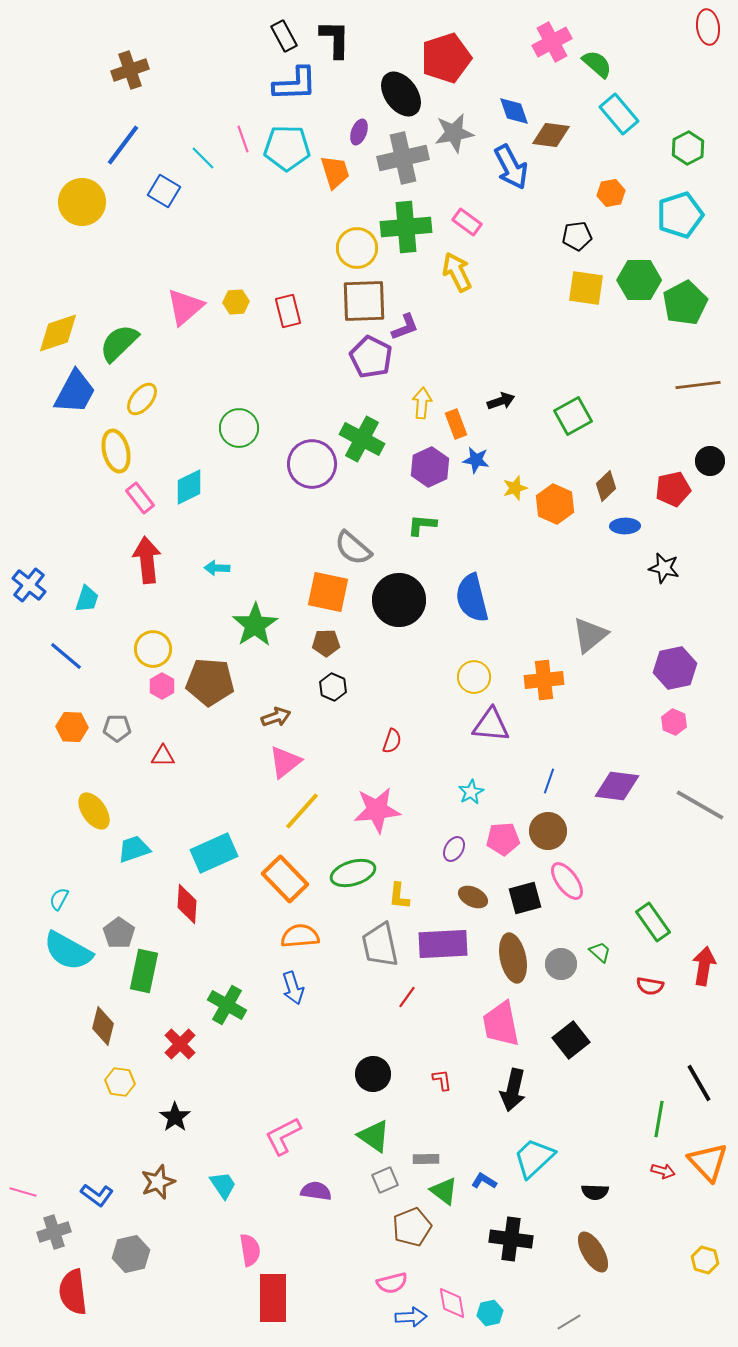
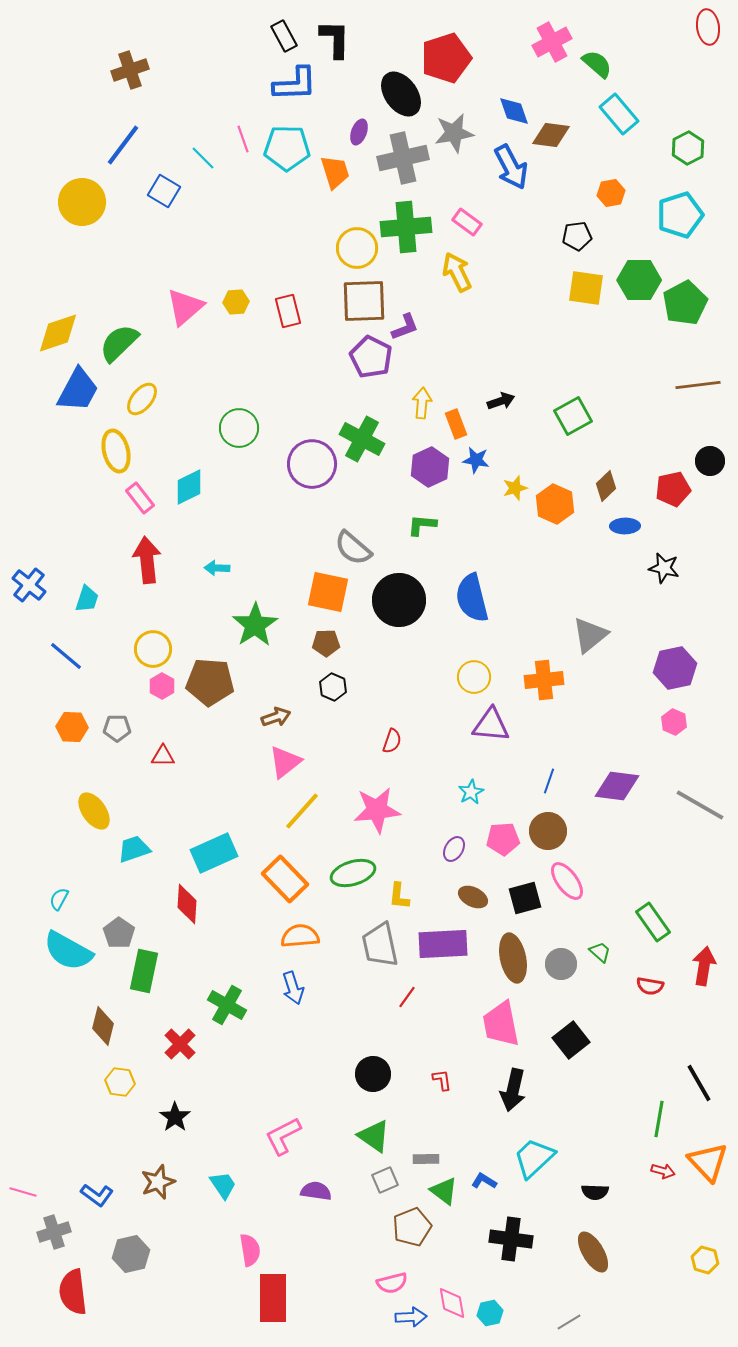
blue trapezoid at (75, 392): moved 3 px right, 2 px up
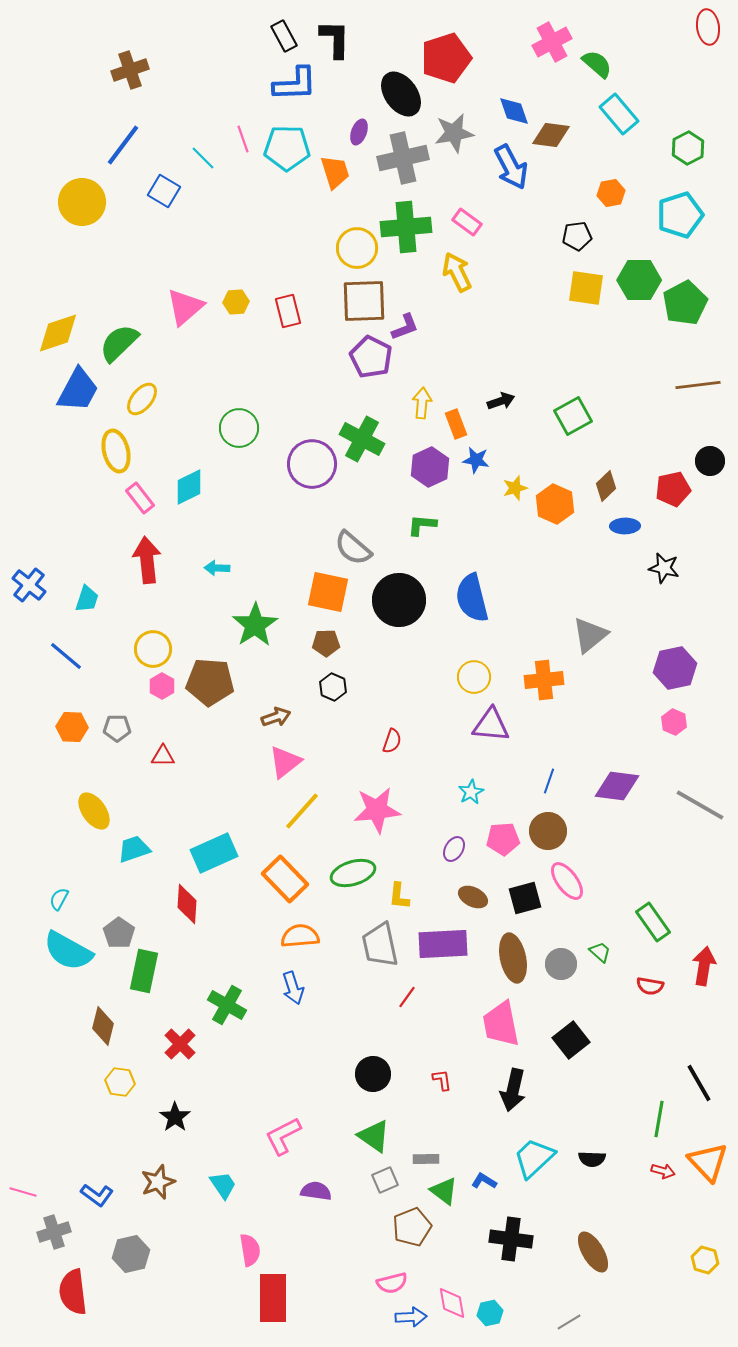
black semicircle at (595, 1192): moved 3 px left, 33 px up
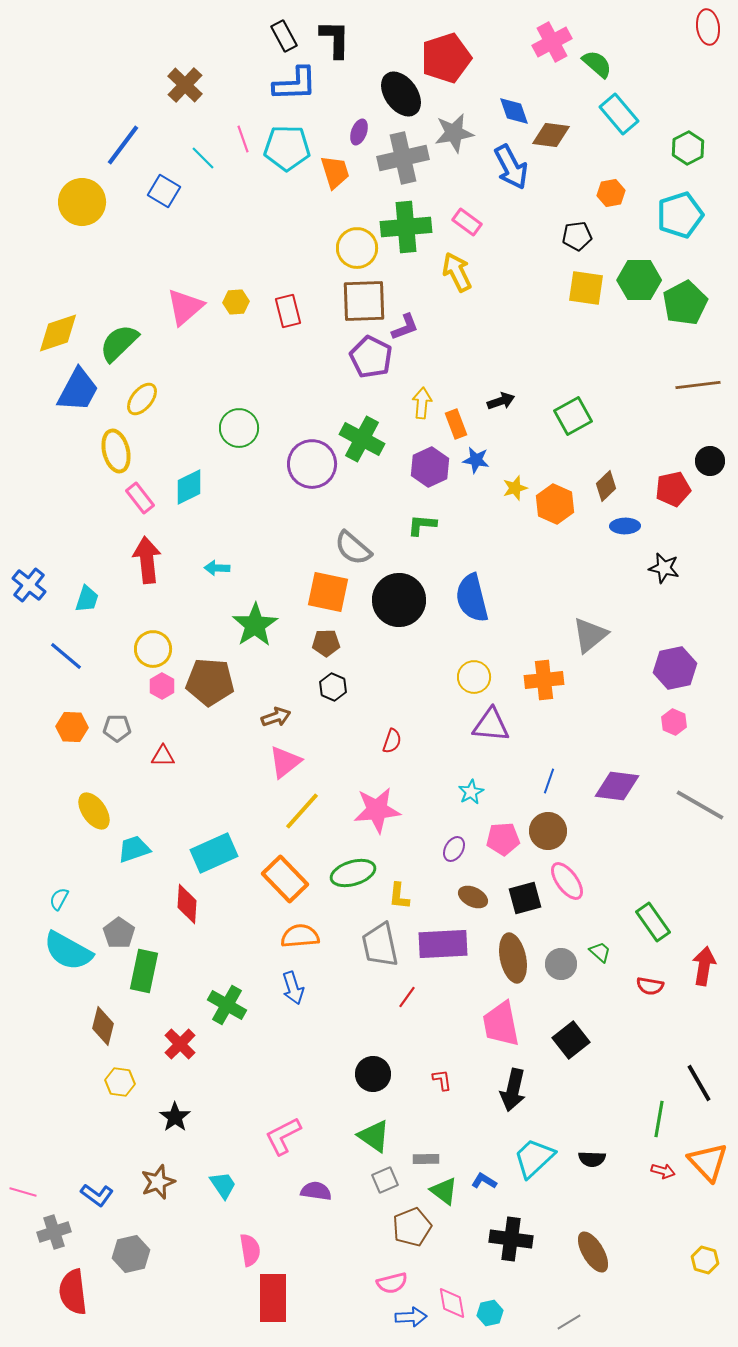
brown cross at (130, 70): moved 55 px right, 15 px down; rotated 27 degrees counterclockwise
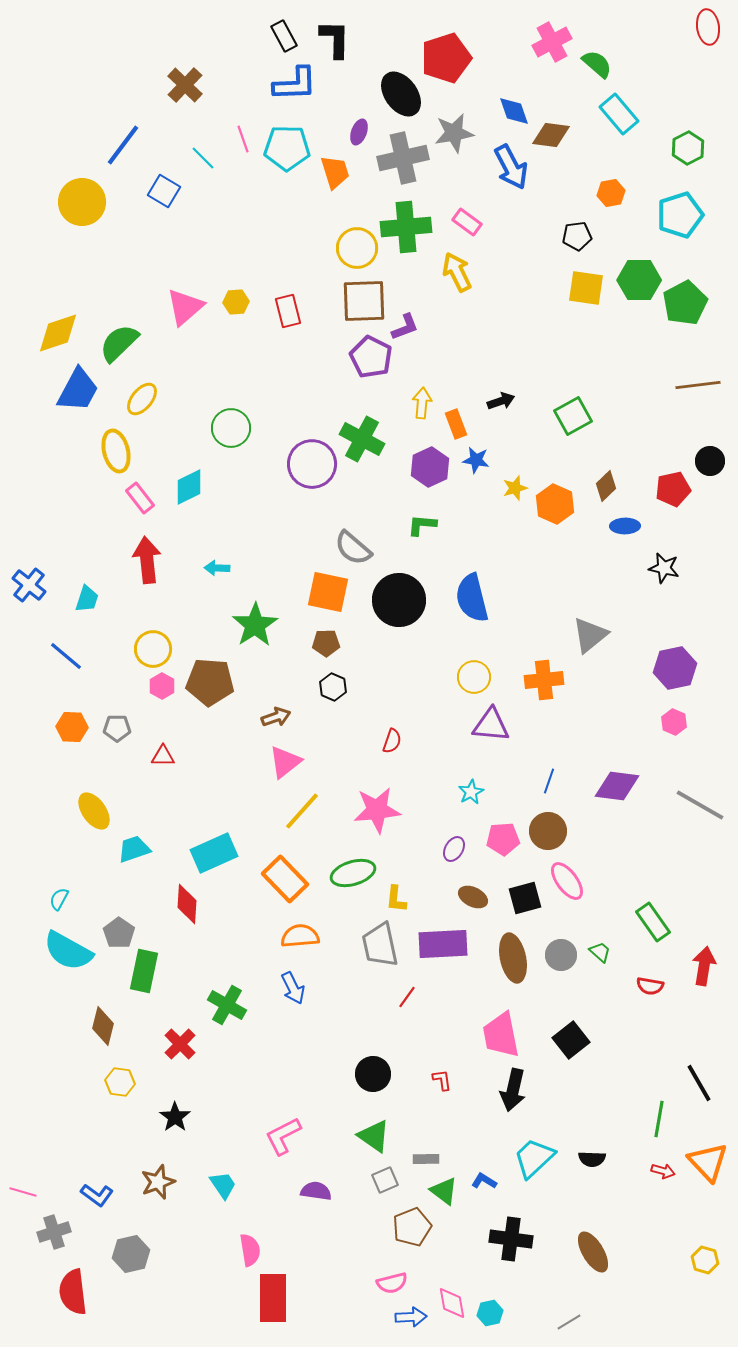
green circle at (239, 428): moved 8 px left
yellow L-shape at (399, 896): moved 3 px left, 3 px down
gray circle at (561, 964): moved 9 px up
blue arrow at (293, 988): rotated 8 degrees counterclockwise
pink trapezoid at (501, 1024): moved 11 px down
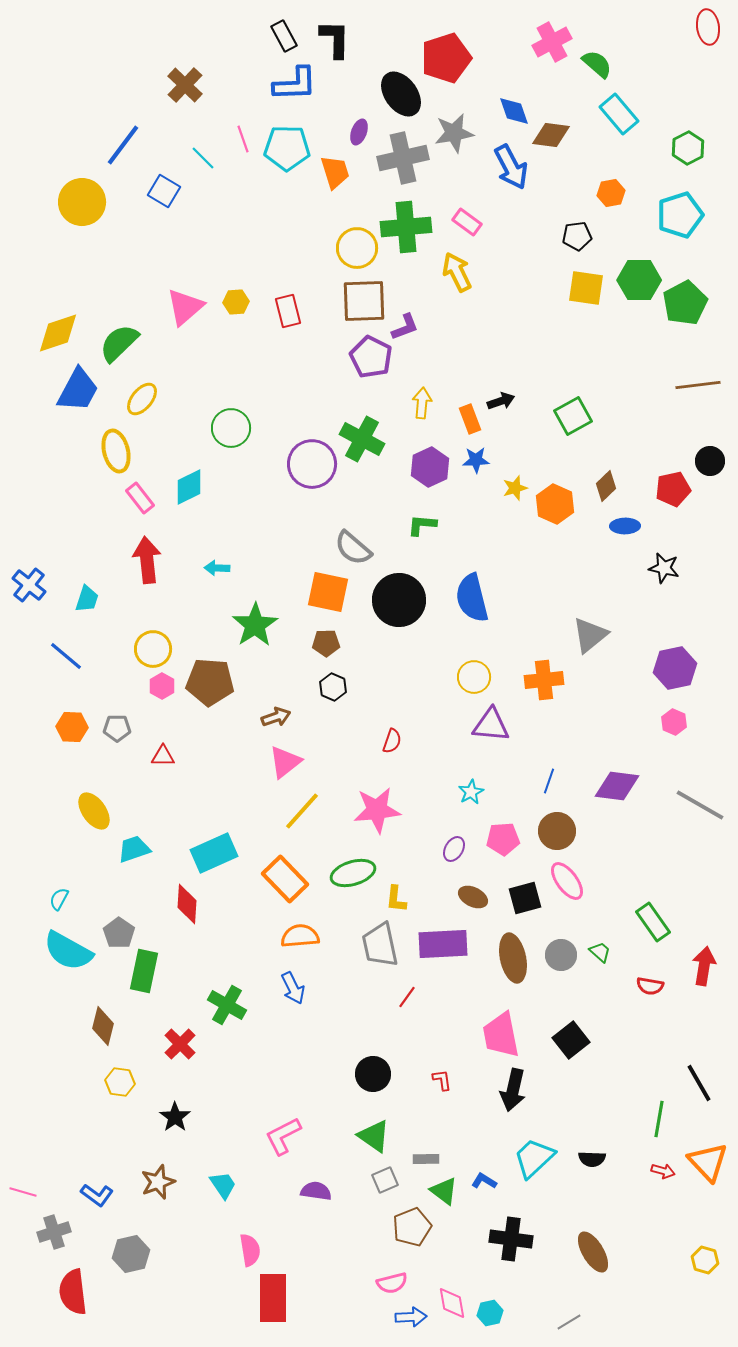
orange rectangle at (456, 424): moved 14 px right, 5 px up
blue star at (476, 460): rotated 12 degrees counterclockwise
brown circle at (548, 831): moved 9 px right
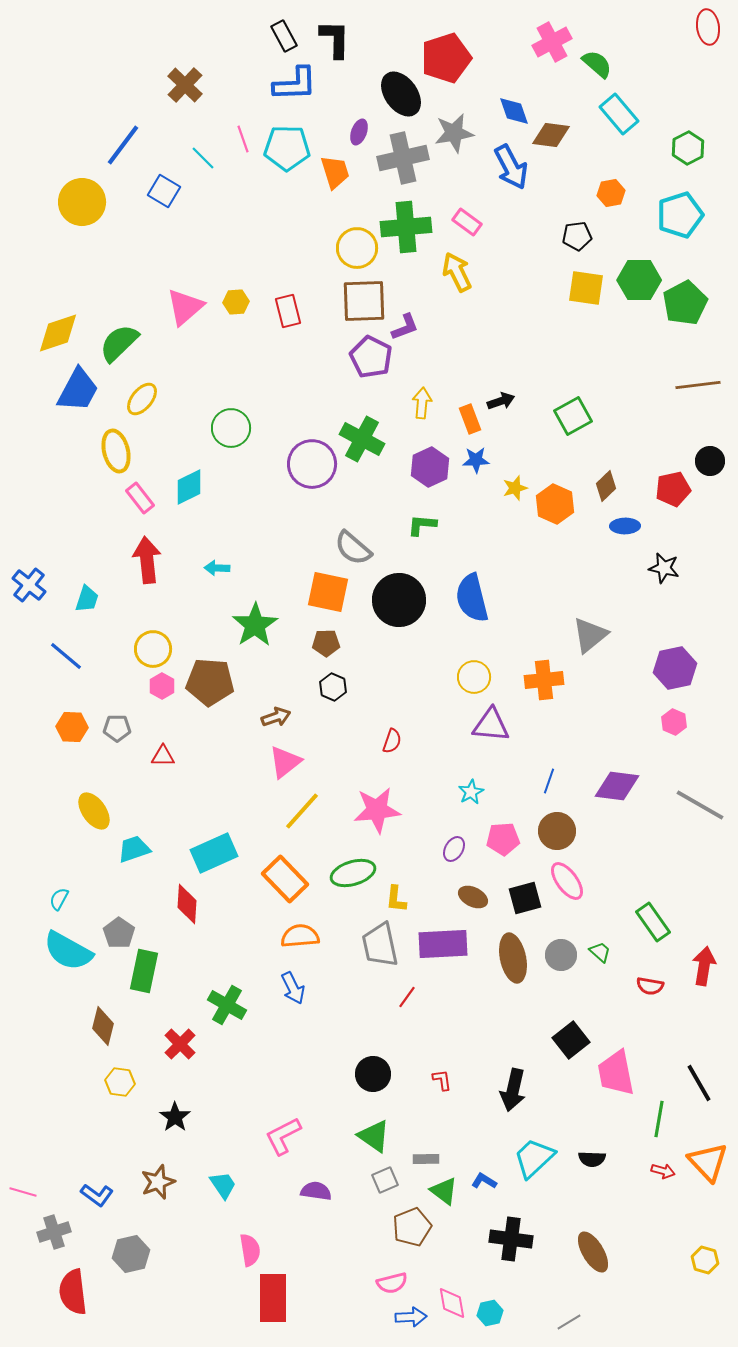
pink trapezoid at (501, 1035): moved 115 px right, 38 px down
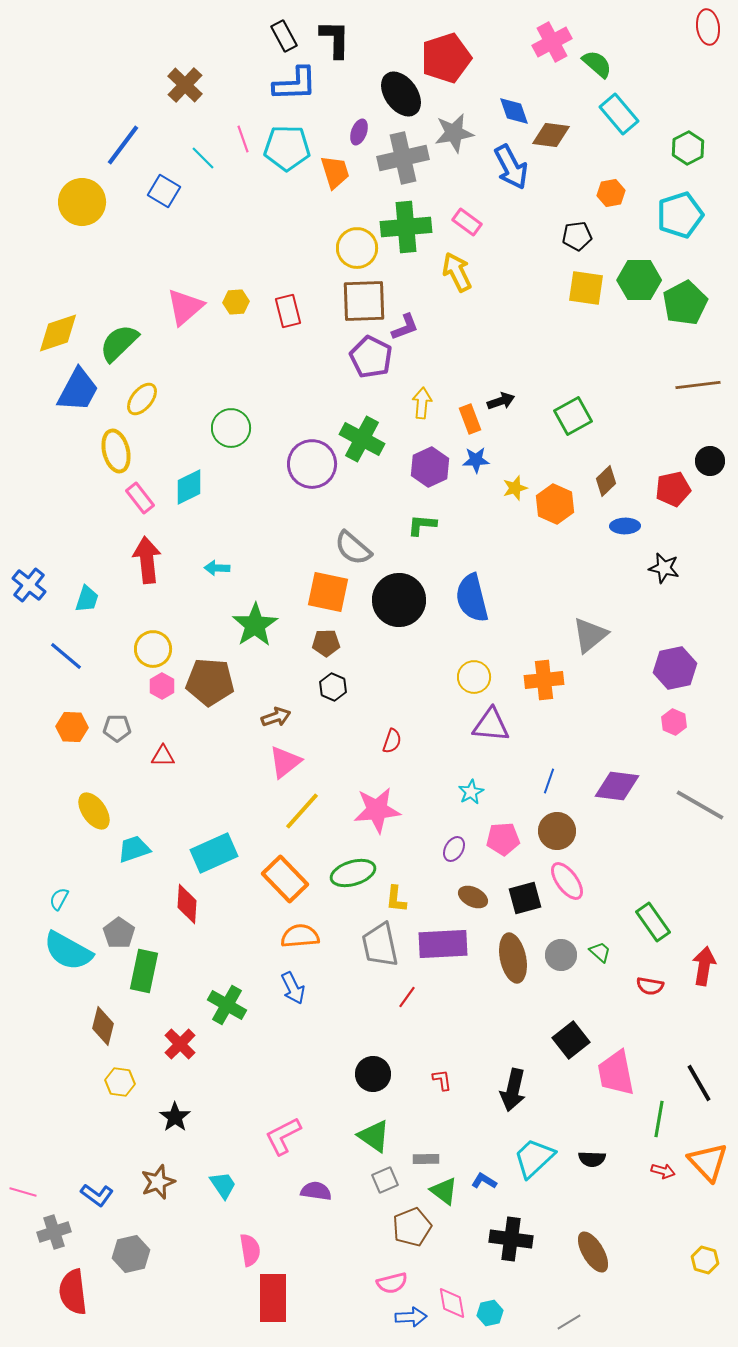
brown diamond at (606, 486): moved 5 px up
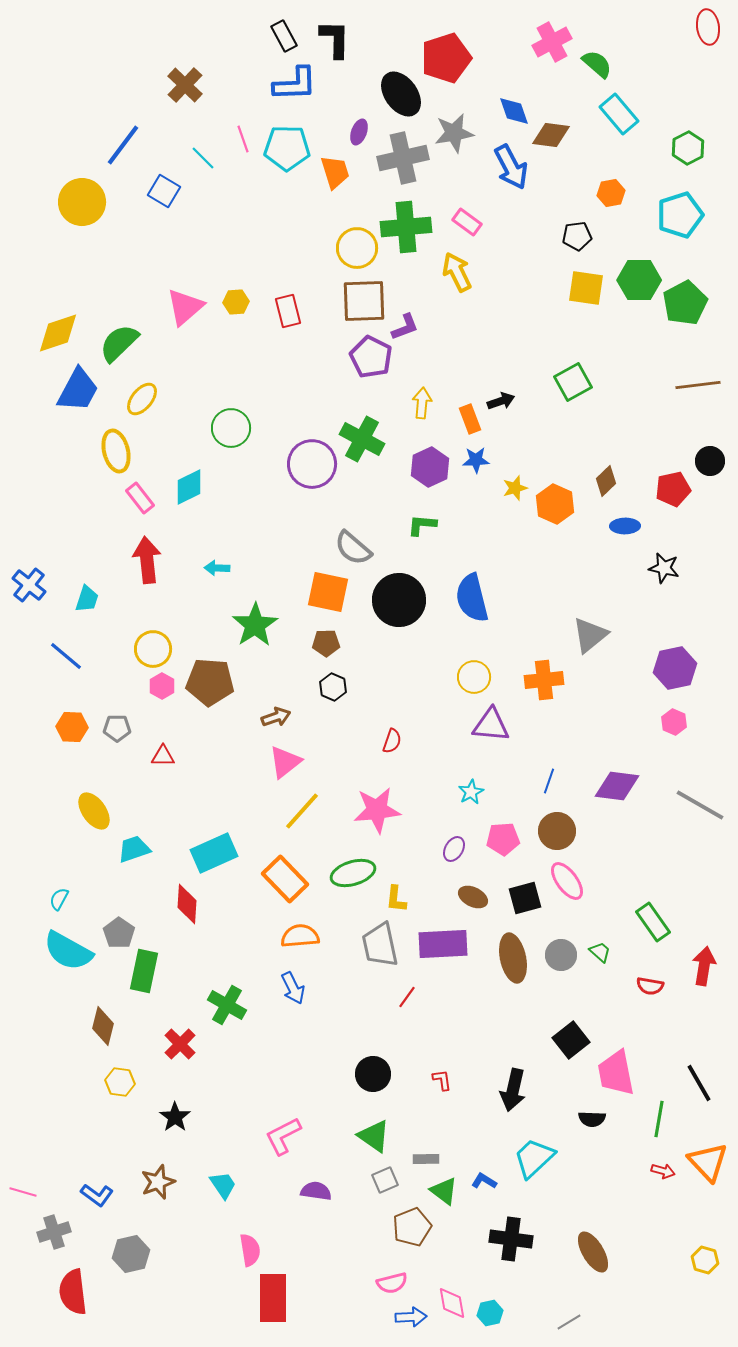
green square at (573, 416): moved 34 px up
black semicircle at (592, 1159): moved 40 px up
